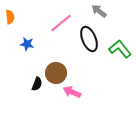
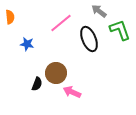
green L-shape: moved 19 px up; rotated 20 degrees clockwise
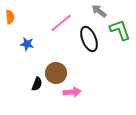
pink arrow: rotated 150 degrees clockwise
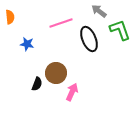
pink line: rotated 20 degrees clockwise
pink arrow: rotated 60 degrees counterclockwise
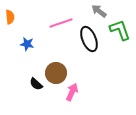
black semicircle: moved 1 px left; rotated 112 degrees clockwise
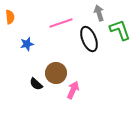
gray arrow: moved 2 px down; rotated 35 degrees clockwise
blue star: rotated 24 degrees counterclockwise
pink arrow: moved 1 px right, 2 px up
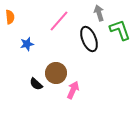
pink line: moved 2 px left, 2 px up; rotated 30 degrees counterclockwise
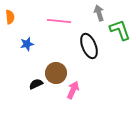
pink line: rotated 55 degrees clockwise
black ellipse: moved 7 px down
black semicircle: rotated 112 degrees clockwise
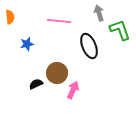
brown circle: moved 1 px right
